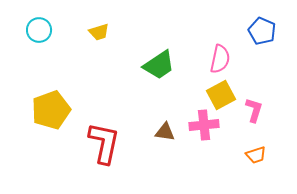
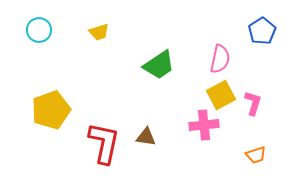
blue pentagon: rotated 16 degrees clockwise
pink L-shape: moved 1 px left, 7 px up
brown triangle: moved 19 px left, 5 px down
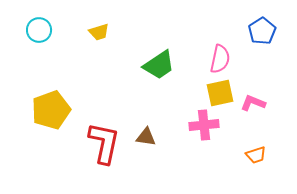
yellow square: moved 1 px left, 2 px up; rotated 16 degrees clockwise
pink L-shape: rotated 85 degrees counterclockwise
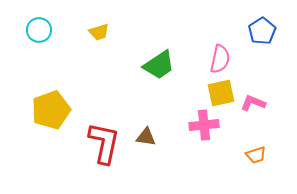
yellow square: moved 1 px right
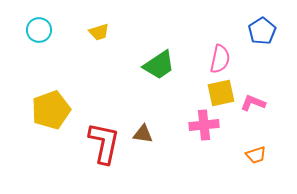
brown triangle: moved 3 px left, 3 px up
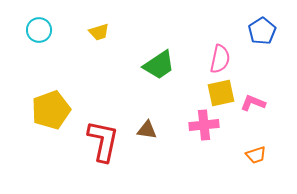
brown triangle: moved 4 px right, 4 px up
red L-shape: moved 1 px left, 2 px up
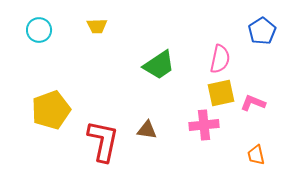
yellow trapezoid: moved 2 px left, 6 px up; rotated 15 degrees clockwise
orange trapezoid: rotated 95 degrees clockwise
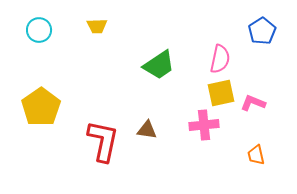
yellow pentagon: moved 10 px left, 3 px up; rotated 15 degrees counterclockwise
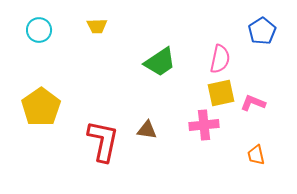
green trapezoid: moved 1 px right, 3 px up
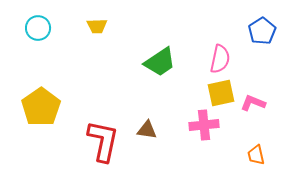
cyan circle: moved 1 px left, 2 px up
